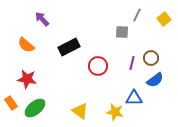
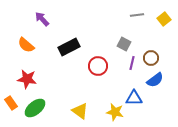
gray line: rotated 56 degrees clockwise
gray square: moved 2 px right, 12 px down; rotated 24 degrees clockwise
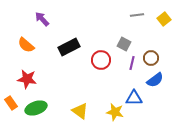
red circle: moved 3 px right, 6 px up
green ellipse: moved 1 px right; rotated 20 degrees clockwise
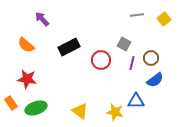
blue triangle: moved 2 px right, 3 px down
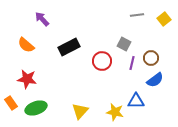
red circle: moved 1 px right, 1 px down
yellow triangle: rotated 36 degrees clockwise
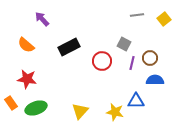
brown circle: moved 1 px left
blue semicircle: rotated 144 degrees counterclockwise
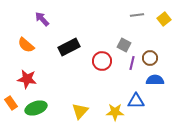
gray square: moved 1 px down
yellow star: rotated 12 degrees counterclockwise
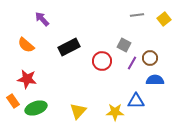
purple line: rotated 16 degrees clockwise
orange rectangle: moved 2 px right, 2 px up
yellow triangle: moved 2 px left
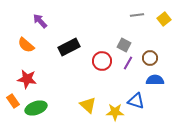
purple arrow: moved 2 px left, 2 px down
purple line: moved 4 px left
blue triangle: rotated 18 degrees clockwise
yellow triangle: moved 10 px right, 6 px up; rotated 30 degrees counterclockwise
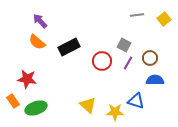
orange semicircle: moved 11 px right, 3 px up
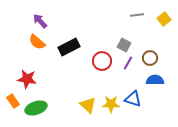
blue triangle: moved 3 px left, 2 px up
yellow star: moved 4 px left, 8 px up
